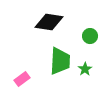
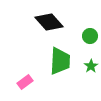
black diamond: rotated 40 degrees clockwise
green star: moved 6 px right, 3 px up
pink rectangle: moved 3 px right, 3 px down
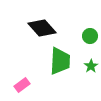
black diamond: moved 7 px left, 6 px down
pink rectangle: moved 3 px left, 3 px down
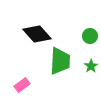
black diamond: moved 5 px left, 6 px down
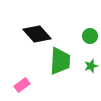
green star: rotated 16 degrees clockwise
